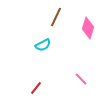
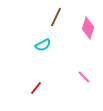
pink line: moved 3 px right, 2 px up
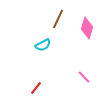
brown line: moved 2 px right, 2 px down
pink diamond: moved 1 px left
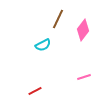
pink diamond: moved 4 px left, 2 px down; rotated 20 degrees clockwise
pink line: rotated 64 degrees counterclockwise
red line: moved 1 px left, 3 px down; rotated 24 degrees clockwise
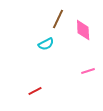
pink diamond: rotated 40 degrees counterclockwise
cyan semicircle: moved 3 px right, 1 px up
pink line: moved 4 px right, 6 px up
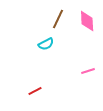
pink diamond: moved 4 px right, 9 px up
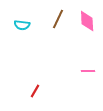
cyan semicircle: moved 24 px left, 19 px up; rotated 35 degrees clockwise
pink line: rotated 16 degrees clockwise
red line: rotated 32 degrees counterclockwise
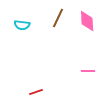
brown line: moved 1 px up
red line: moved 1 px right, 1 px down; rotated 40 degrees clockwise
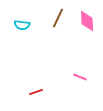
pink line: moved 8 px left, 6 px down; rotated 24 degrees clockwise
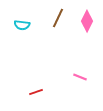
pink diamond: rotated 30 degrees clockwise
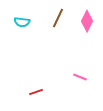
cyan semicircle: moved 3 px up
